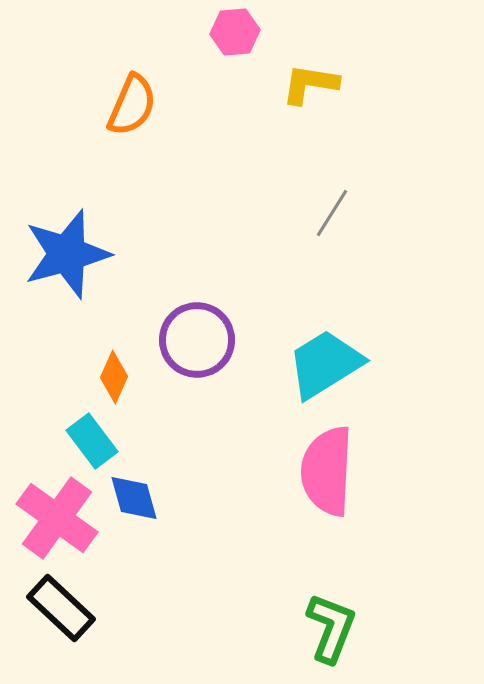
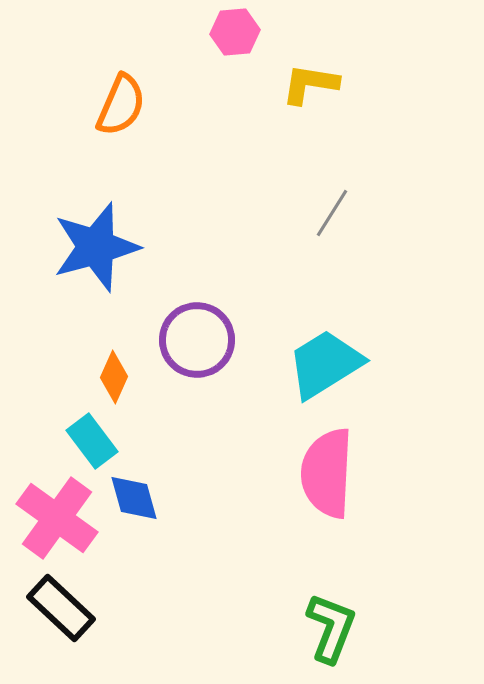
orange semicircle: moved 11 px left
blue star: moved 29 px right, 7 px up
pink semicircle: moved 2 px down
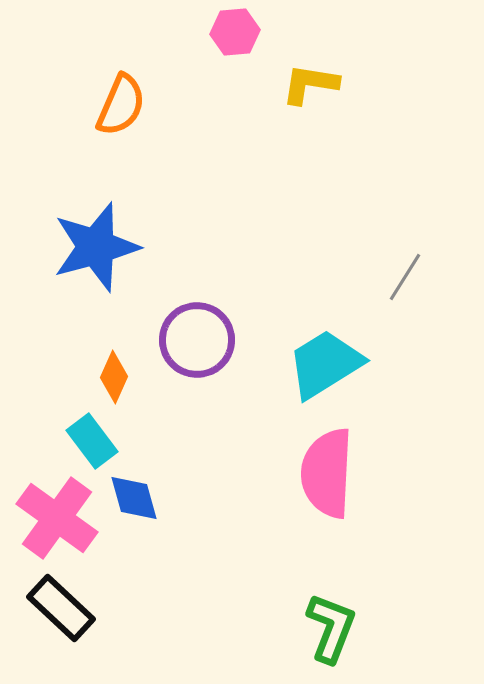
gray line: moved 73 px right, 64 px down
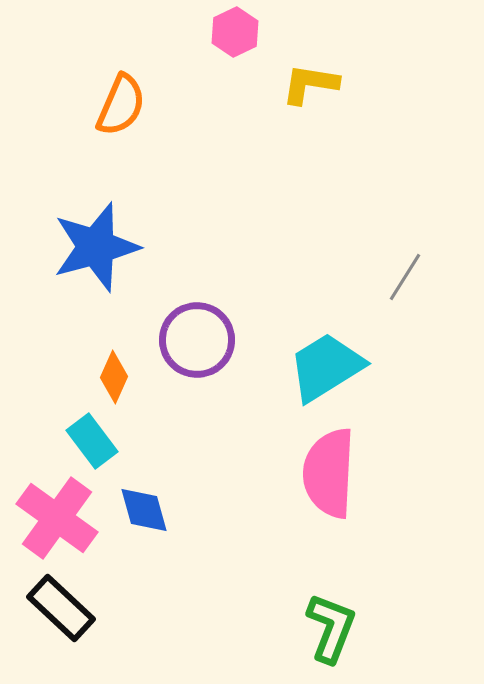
pink hexagon: rotated 21 degrees counterclockwise
cyan trapezoid: moved 1 px right, 3 px down
pink semicircle: moved 2 px right
blue diamond: moved 10 px right, 12 px down
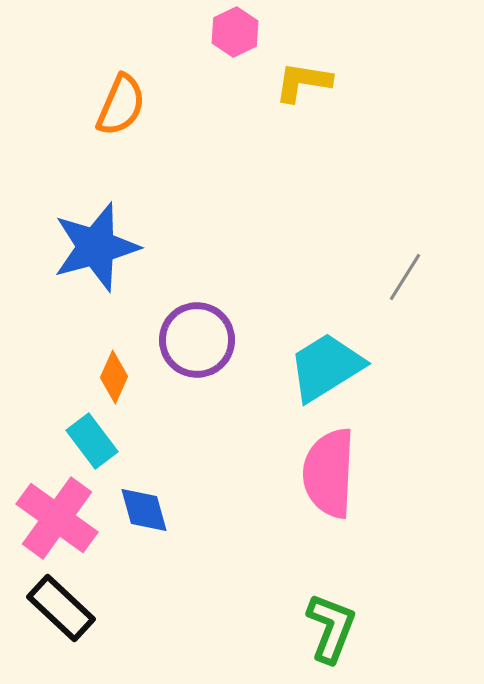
yellow L-shape: moved 7 px left, 2 px up
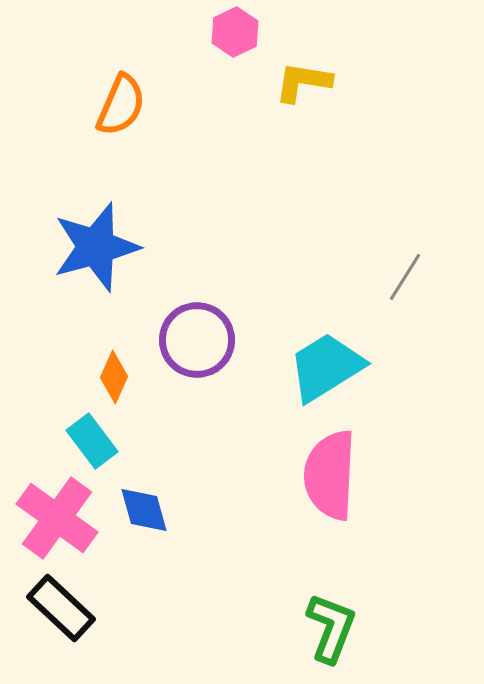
pink semicircle: moved 1 px right, 2 px down
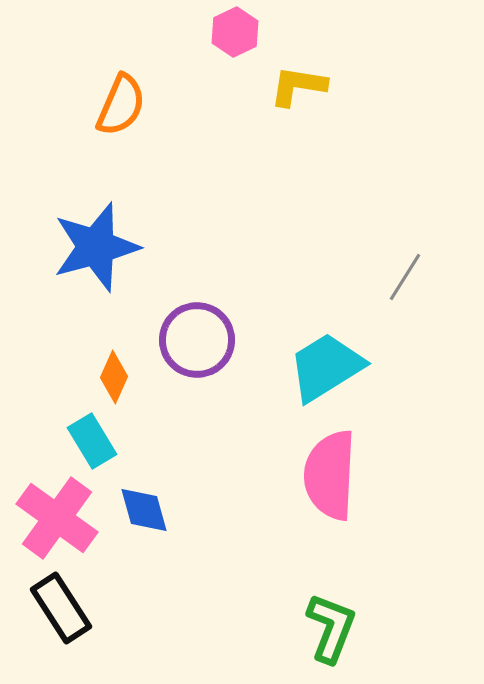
yellow L-shape: moved 5 px left, 4 px down
cyan rectangle: rotated 6 degrees clockwise
black rectangle: rotated 14 degrees clockwise
